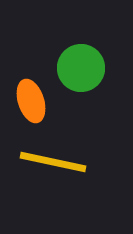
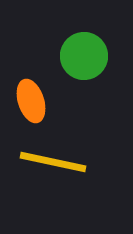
green circle: moved 3 px right, 12 px up
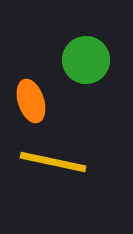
green circle: moved 2 px right, 4 px down
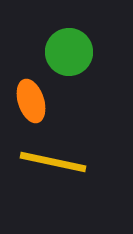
green circle: moved 17 px left, 8 px up
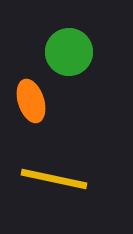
yellow line: moved 1 px right, 17 px down
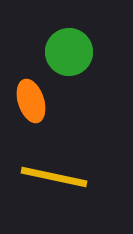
yellow line: moved 2 px up
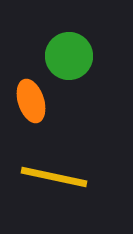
green circle: moved 4 px down
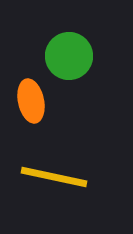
orange ellipse: rotated 6 degrees clockwise
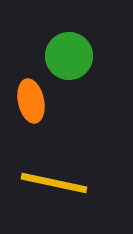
yellow line: moved 6 px down
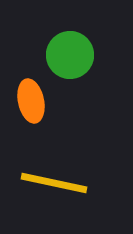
green circle: moved 1 px right, 1 px up
